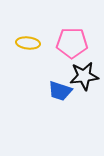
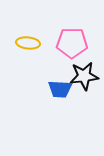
blue trapezoid: moved 2 px up; rotated 15 degrees counterclockwise
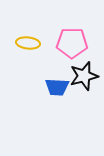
black star: rotated 8 degrees counterclockwise
blue trapezoid: moved 3 px left, 2 px up
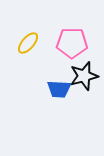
yellow ellipse: rotated 55 degrees counterclockwise
blue trapezoid: moved 2 px right, 2 px down
